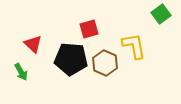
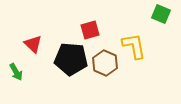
green square: rotated 30 degrees counterclockwise
red square: moved 1 px right, 1 px down
green arrow: moved 5 px left
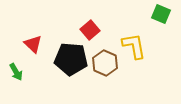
red square: rotated 24 degrees counterclockwise
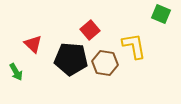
brown hexagon: rotated 15 degrees counterclockwise
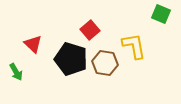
black pentagon: rotated 12 degrees clockwise
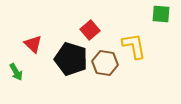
green square: rotated 18 degrees counterclockwise
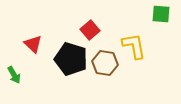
green arrow: moved 2 px left, 3 px down
